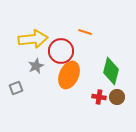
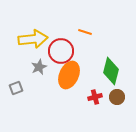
gray star: moved 3 px right, 1 px down
red cross: moved 4 px left; rotated 24 degrees counterclockwise
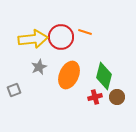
red circle: moved 14 px up
green diamond: moved 7 px left, 5 px down
gray square: moved 2 px left, 2 px down
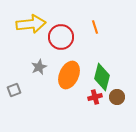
orange line: moved 10 px right, 5 px up; rotated 56 degrees clockwise
yellow arrow: moved 2 px left, 15 px up
green diamond: moved 2 px left, 1 px down
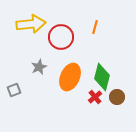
orange line: rotated 32 degrees clockwise
orange ellipse: moved 1 px right, 2 px down
red cross: rotated 24 degrees counterclockwise
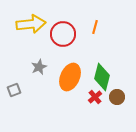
red circle: moved 2 px right, 3 px up
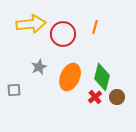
gray square: rotated 16 degrees clockwise
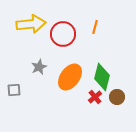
orange ellipse: rotated 12 degrees clockwise
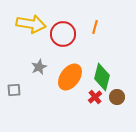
yellow arrow: rotated 16 degrees clockwise
